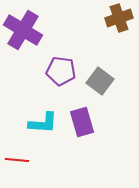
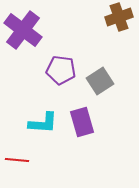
brown cross: moved 1 px up
purple cross: rotated 6 degrees clockwise
purple pentagon: moved 1 px up
gray square: rotated 20 degrees clockwise
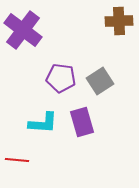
brown cross: moved 4 px down; rotated 16 degrees clockwise
purple pentagon: moved 8 px down
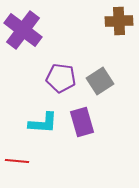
red line: moved 1 px down
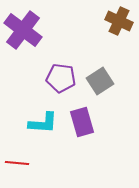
brown cross: rotated 28 degrees clockwise
red line: moved 2 px down
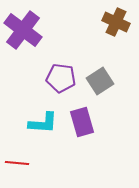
brown cross: moved 3 px left, 1 px down
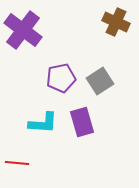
purple pentagon: rotated 20 degrees counterclockwise
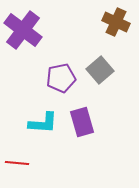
gray square: moved 11 px up; rotated 8 degrees counterclockwise
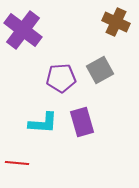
gray square: rotated 12 degrees clockwise
purple pentagon: rotated 8 degrees clockwise
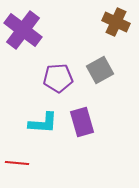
purple pentagon: moved 3 px left
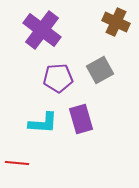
purple cross: moved 19 px right
purple rectangle: moved 1 px left, 3 px up
